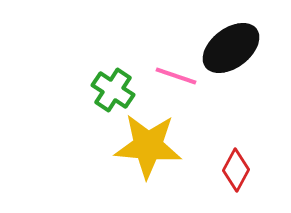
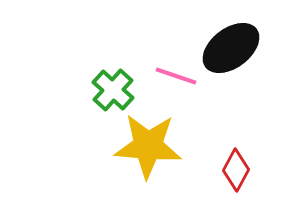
green cross: rotated 9 degrees clockwise
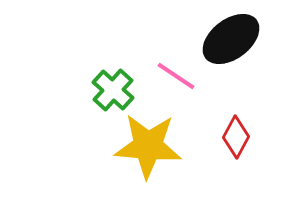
black ellipse: moved 9 px up
pink line: rotated 15 degrees clockwise
red diamond: moved 33 px up
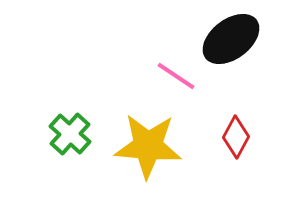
green cross: moved 43 px left, 44 px down
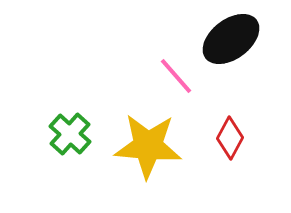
pink line: rotated 15 degrees clockwise
red diamond: moved 6 px left, 1 px down
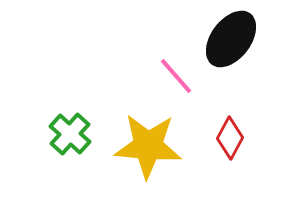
black ellipse: rotated 16 degrees counterclockwise
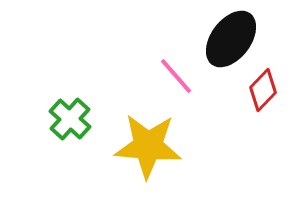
green cross: moved 15 px up
red diamond: moved 33 px right, 48 px up; rotated 15 degrees clockwise
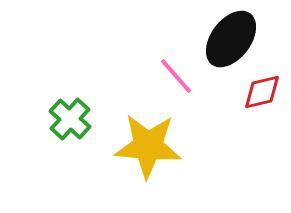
red diamond: moved 1 px left, 2 px down; rotated 33 degrees clockwise
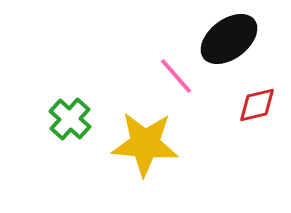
black ellipse: moved 2 px left; rotated 16 degrees clockwise
red diamond: moved 5 px left, 13 px down
yellow star: moved 3 px left, 2 px up
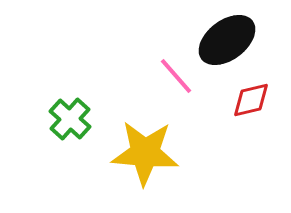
black ellipse: moved 2 px left, 1 px down
red diamond: moved 6 px left, 5 px up
yellow star: moved 9 px down
